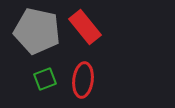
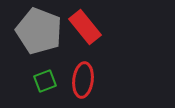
gray pentagon: moved 2 px right; rotated 9 degrees clockwise
green square: moved 2 px down
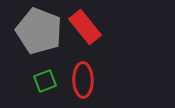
red ellipse: rotated 8 degrees counterclockwise
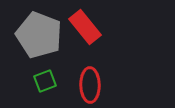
gray pentagon: moved 4 px down
red ellipse: moved 7 px right, 5 px down
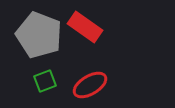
red rectangle: rotated 16 degrees counterclockwise
red ellipse: rotated 60 degrees clockwise
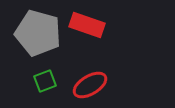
red rectangle: moved 2 px right, 2 px up; rotated 16 degrees counterclockwise
gray pentagon: moved 1 px left, 2 px up; rotated 6 degrees counterclockwise
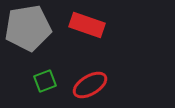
gray pentagon: moved 10 px left, 5 px up; rotated 24 degrees counterclockwise
